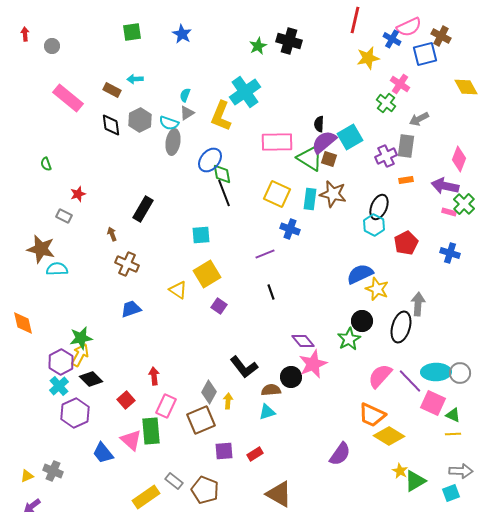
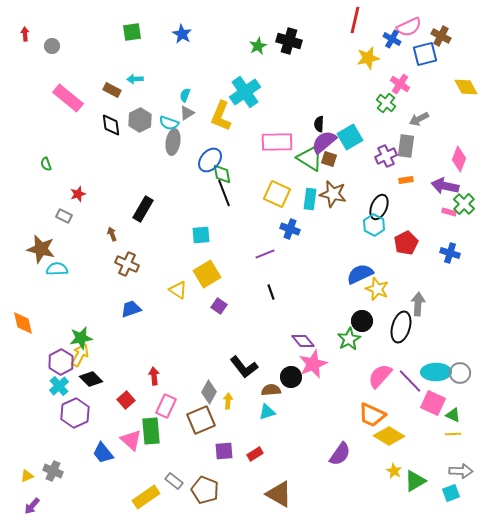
yellow star at (400, 471): moved 6 px left
purple arrow at (32, 506): rotated 12 degrees counterclockwise
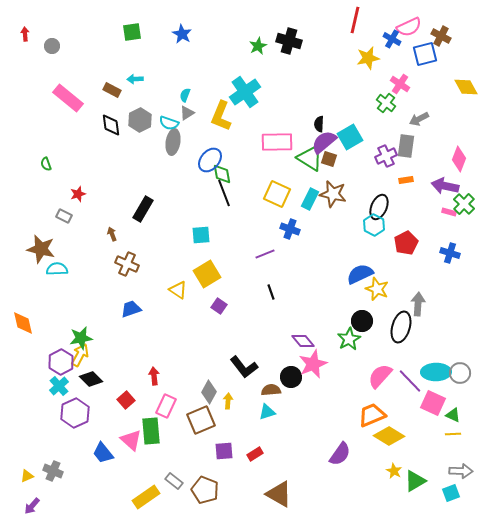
cyan rectangle at (310, 199): rotated 20 degrees clockwise
orange trapezoid at (372, 415): rotated 132 degrees clockwise
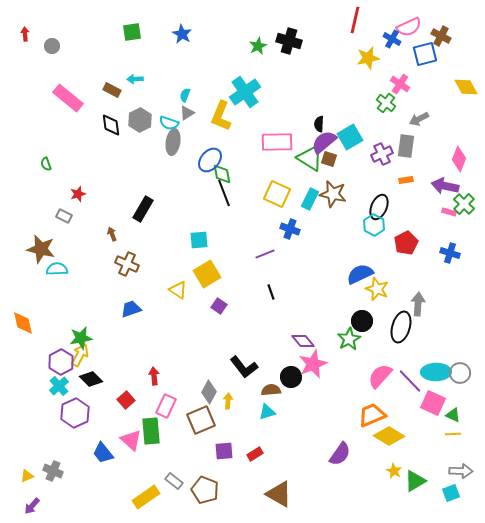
purple cross at (386, 156): moved 4 px left, 2 px up
cyan square at (201, 235): moved 2 px left, 5 px down
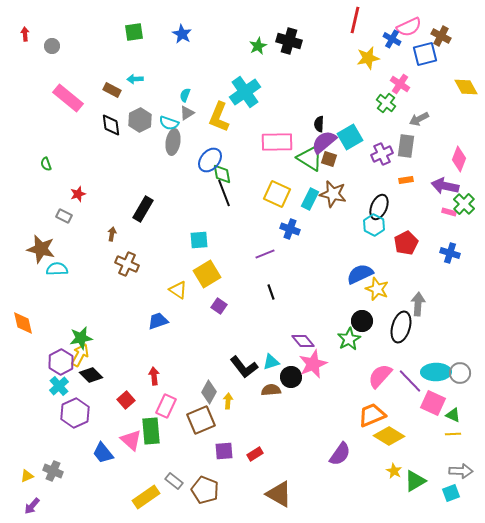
green square at (132, 32): moved 2 px right
yellow L-shape at (221, 116): moved 2 px left, 1 px down
brown arrow at (112, 234): rotated 32 degrees clockwise
blue trapezoid at (131, 309): moved 27 px right, 12 px down
black diamond at (91, 379): moved 4 px up
cyan triangle at (267, 412): moved 4 px right, 50 px up
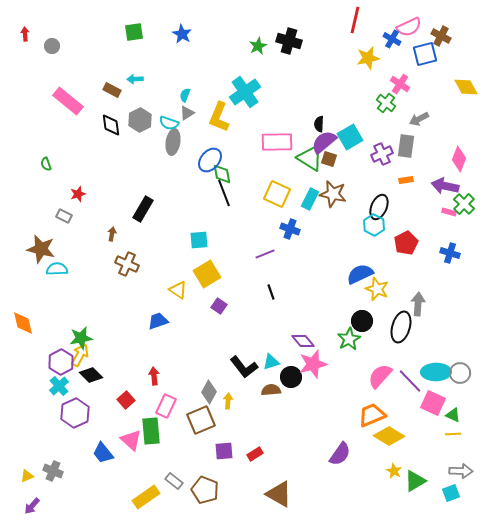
pink rectangle at (68, 98): moved 3 px down
pink star at (313, 364): rotated 8 degrees clockwise
